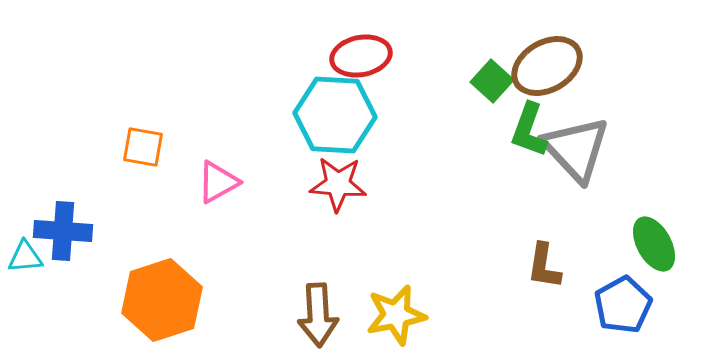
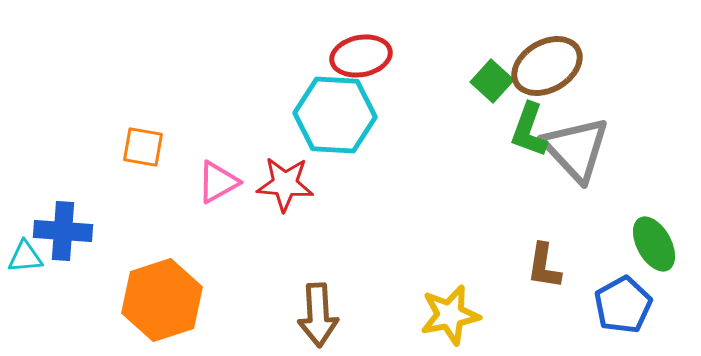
red star: moved 53 px left
yellow star: moved 54 px right
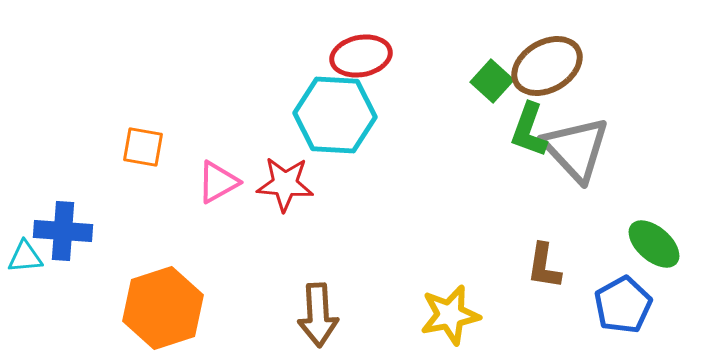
green ellipse: rotated 20 degrees counterclockwise
orange hexagon: moved 1 px right, 8 px down
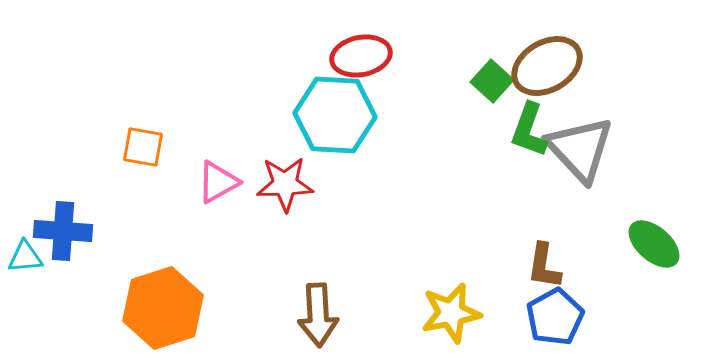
gray triangle: moved 4 px right
red star: rotated 6 degrees counterclockwise
blue pentagon: moved 68 px left, 12 px down
yellow star: moved 1 px right, 2 px up
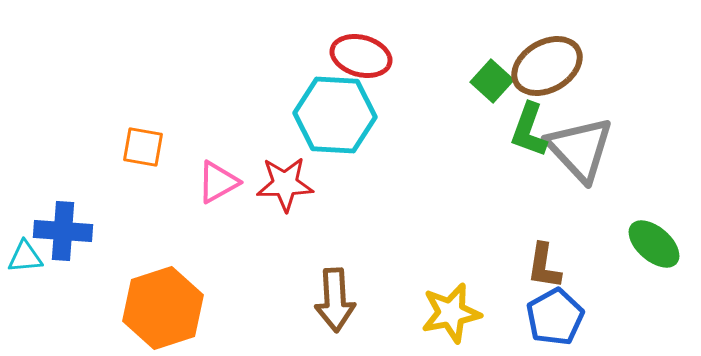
red ellipse: rotated 26 degrees clockwise
brown arrow: moved 17 px right, 15 px up
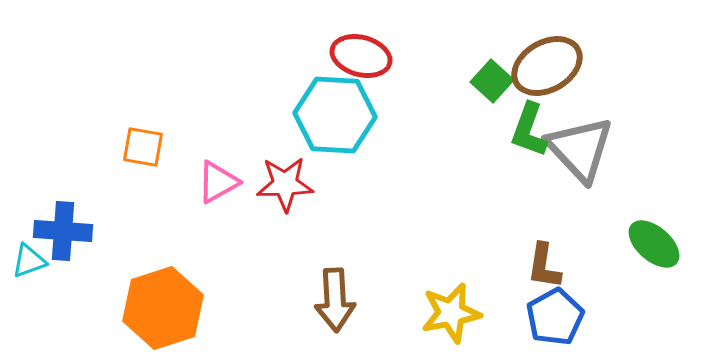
cyan triangle: moved 4 px right, 4 px down; rotated 15 degrees counterclockwise
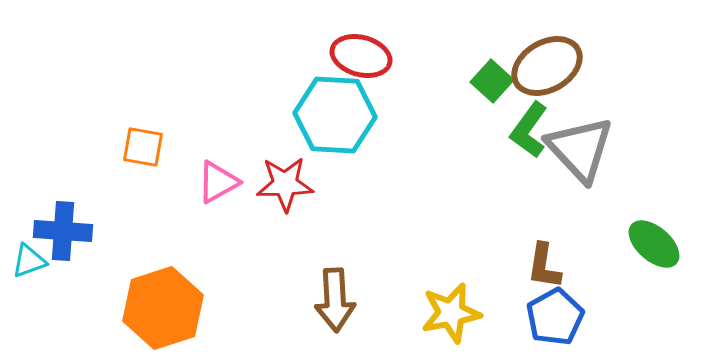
green L-shape: rotated 16 degrees clockwise
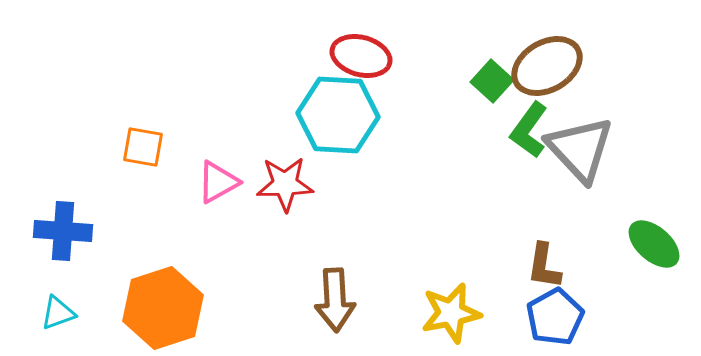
cyan hexagon: moved 3 px right
cyan triangle: moved 29 px right, 52 px down
